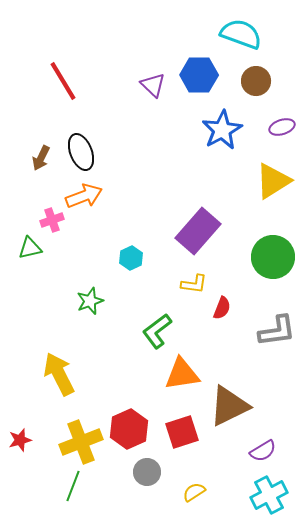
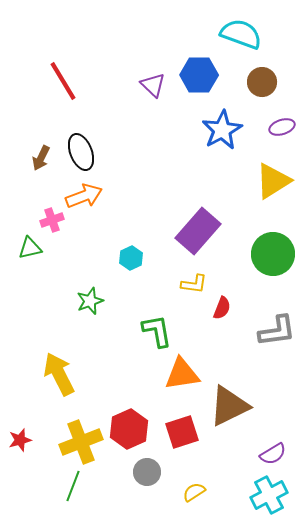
brown circle: moved 6 px right, 1 px down
green circle: moved 3 px up
green L-shape: rotated 117 degrees clockwise
purple semicircle: moved 10 px right, 3 px down
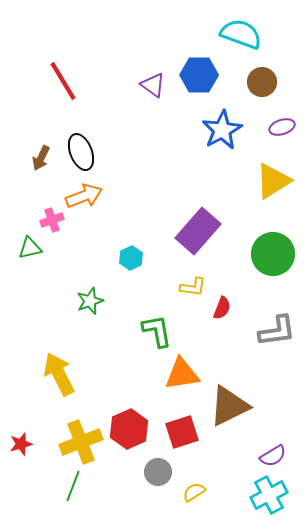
purple triangle: rotated 8 degrees counterclockwise
yellow L-shape: moved 1 px left, 3 px down
red star: moved 1 px right, 4 px down
purple semicircle: moved 2 px down
gray circle: moved 11 px right
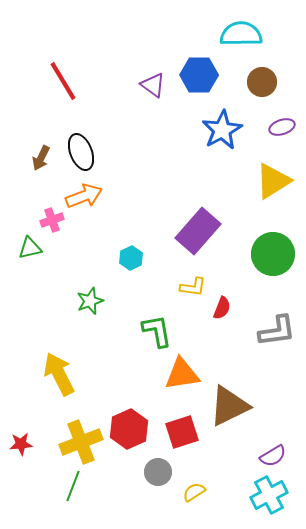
cyan semicircle: rotated 21 degrees counterclockwise
red star: rotated 10 degrees clockwise
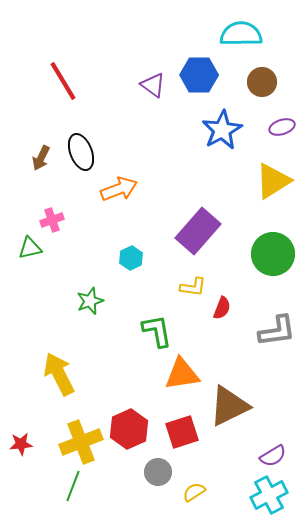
orange arrow: moved 35 px right, 7 px up
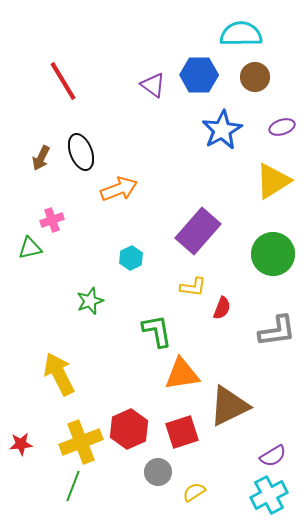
brown circle: moved 7 px left, 5 px up
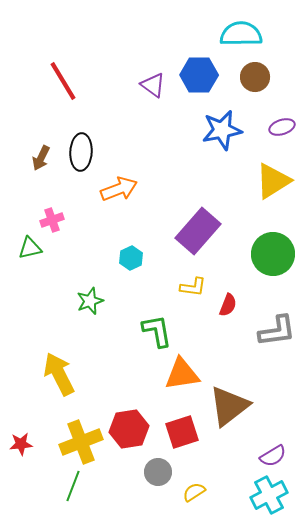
blue star: rotated 18 degrees clockwise
black ellipse: rotated 24 degrees clockwise
red semicircle: moved 6 px right, 3 px up
brown triangle: rotated 12 degrees counterclockwise
red hexagon: rotated 15 degrees clockwise
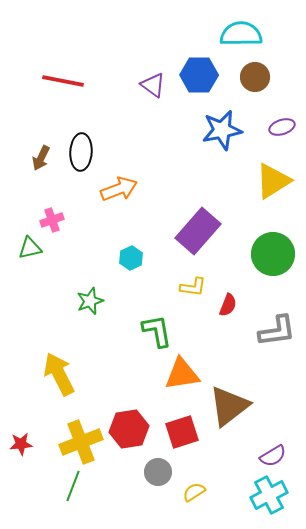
red line: rotated 48 degrees counterclockwise
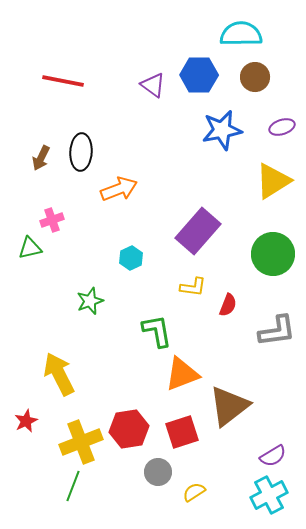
orange triangle: rotated 12 degrees counterclockwise
red star: moved 5 px right, 23 px up; rotated 20 degrees counterclockwise
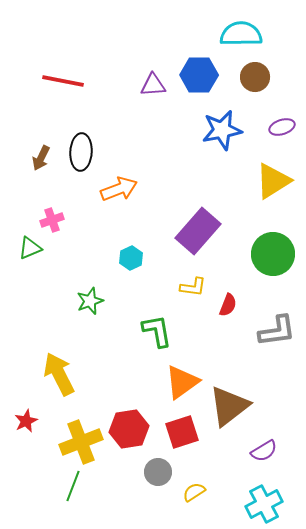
purple triangle: rotated 40 degrees counterclockwise
green triangle: rotated 10 degrees counterclockwise
orange triangle: moved 8 px down; rotated 15 degrees counterclockwise
purple semicircle: moved 9 px left, 5 px up
cyan cross: moved 5 px left, 9 px down
